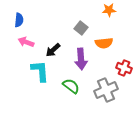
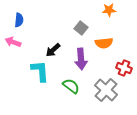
pink arrow: moved 13 px left
gray cross: rotated 25 degrees counterclockwise
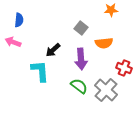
orange star: moved 2 px right
green semicircle: moved 8 px right
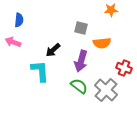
gray square: rotated 24 degrees counterclockwise
orange semicircle: moved 2 px left
purple arrow: moved 2 px down; rotated 20 degrees clockwise
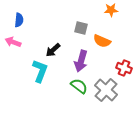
orange semicircle: moved 2 px up; rotated 30 degrees clockwise
cyan L-shape: rotated 25 degrees clockwise
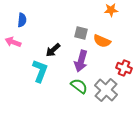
blue semicircle: moved 3 px right
gray square: moved 5 px down
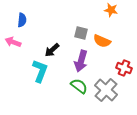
orange star: rotated 16 degrees clockwise
black arrow: moved 1 px left
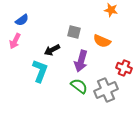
blue semicircle: rotated 48 degrees clockwise
gray square: moved 7 px left, 1 px up
pink arrow: moved 2 px right, 1 px up; rotated 84 degrees counterclockwise
black arrow: rotated 14 degrees clockwise
gray cross: rotated 25 degrees clockwise
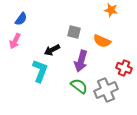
blue semicircle: moved 1 px left, 1 px up; rotated 16 degrees counterclockwise
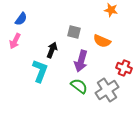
black arrow: rotated 140 degrees clockwise
gray cross: moved 1 px right; rotated 10 degrees counterclockwise
